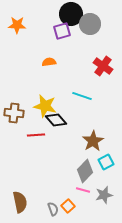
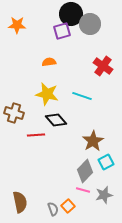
yellow star: moved 2 px right, 12 px up
brown cross: rotated 12 degrees clockwise
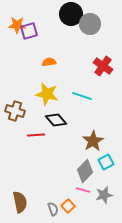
purple square: moved 33 px left
brown cross: moved 1 px right, 2 px up
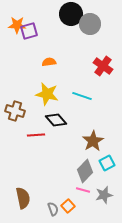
cyan square: moved 1 px right, 1 px down
brown semicircle: moved 3 px right, 4 px up
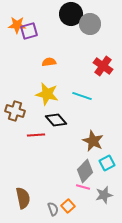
brown star: rotated 15 degrees counterclockwise
pink line: moved 3 px up
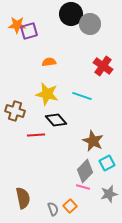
gray star: moved 5 px right, 1 px up
orange square: moved 2 px right
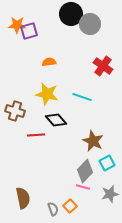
cyan line: moved 1 px down
gray star: moved 1 px right
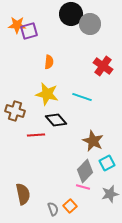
orange semicircle: rotated 104 degrees clockwise
brown semicircle: moved 4 px up
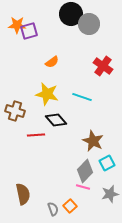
gray circle: moved 1 px left
orange semicircle: moved 3 px right; rotated 48 degrees clockwise
